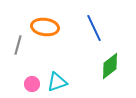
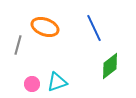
orange ellipse: rotated 12 degrees clockwise
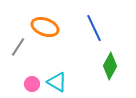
gray line: moved 2 px down; rotated 18 degrees clockwise
green diamond: rotated 24 degrees counterclockwise
cyan triangle: rotated 50 degrees clockwise
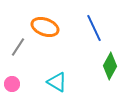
pink circle: moved 20 px left
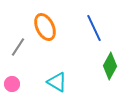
orange ellipse: rotated 44 degrees clockwise
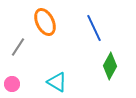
orange ellipse: moved 5 px up
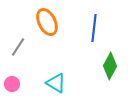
orange ellipse: moved 2 px right
blue line: rotated 32 degrees clockwise
cyan triangle: moved 1 px left, 1 px down
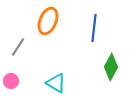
orange ellipse: moved 1 px right, 1 px up; rotated 48 degrees clockwise
green diamond: moved 1 px right, 1 px down
pink circle: moved 1 px left, 3 px up
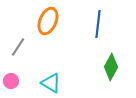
blue line: moved 4 px right, 4 px up
cyan triangle: moved 5 px left
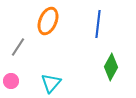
cyan triangle: rotated 40 degrees clockwise
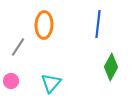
orange ellipse: moved 4 px left, 4 px down; rotated 20 degrees counterclockwise
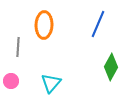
blue line: rotated 16 degrees clockwise
gray line: rotated 30 degrees counterclockwise
